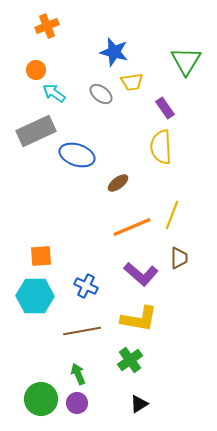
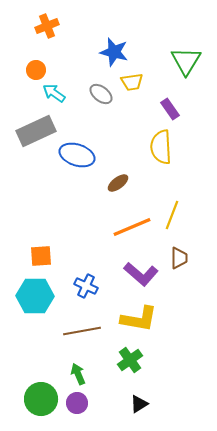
purple rectangle: moved 5 px right, 1 px down
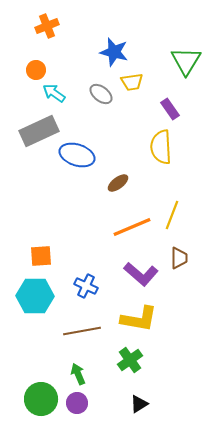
gray rectangle: moved 3 px right
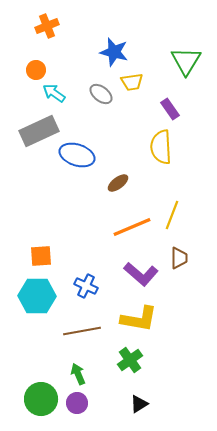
cyan hexagon: moved 2 px right
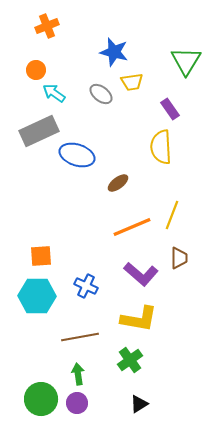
brown line: moved 2 px left, 6 px down
green arrow: rotated 15 degrees clockwise
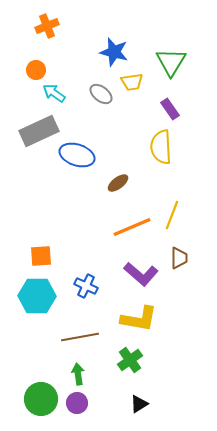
green triangle: moved 15 px left, 1 px down
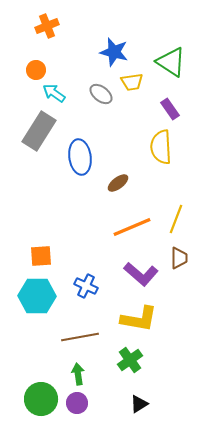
green triangle: rotated 28 degrees counterclockwise
gray rectangle: rotated 33 degrees counterclockwise
blue ellipse: moved 3 px right, 2 px down; rotated 64 degrees clockwise
yellow line: moved 4 px right, 4 px down
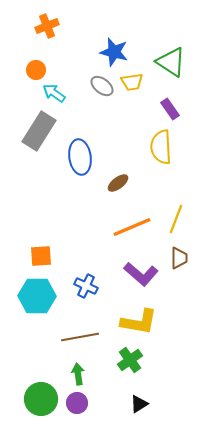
gray ellipse: moved 1 px right, 8 px up
yellow L-shape: moved 3 px down
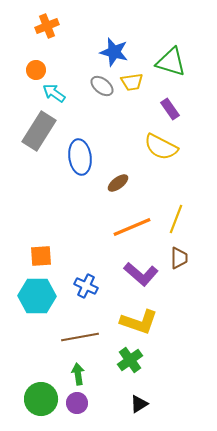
green triangle: rotated 16 degrees counterclockwise
yellow semicircle: rotated 60 degrees counterclockwise
yellow L-shape: rotated 9 degrees clockwise
